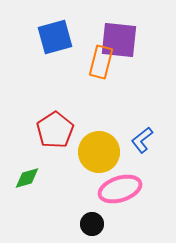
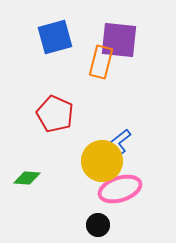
red pentagon: moved 16 px up; rotated 15 degrees counterclockwise
blue L-shape: moved 22 px left, 2 px down
yellow circle: moved 3 px right, 9 px down
green diamond: rotated 20 degrees clockwise
black circle: moved 6 px right, 1 px down
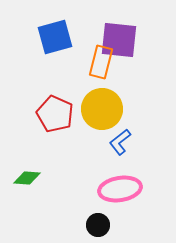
yellow circle: moved 52 px up
pink ellipse: rotated 9 degrees clockwise
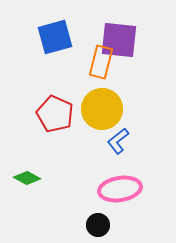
blue L-shape: moved 2 px left, 1 px up
green diamond: rotated 24 degrees clockwise
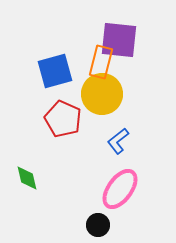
blue square: moved 34 px down
yellow circle: moved 15 px up
red pentagon: moved 8 px right, 5 px down
green diamond: rotated 48 degrees clockwise
pink ellipse: rotated 45 degrees counterclockwise
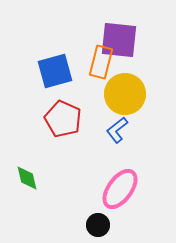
yellow circle: moved 23 px right
blue L-shape: moved 1 px left, 11 px up
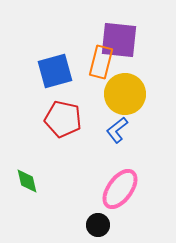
red pentagon: rotated 12 degrees counterclockwise
green diamond: moved 3 px down
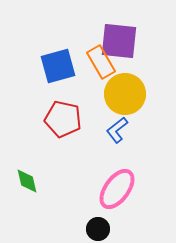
purple square: moved 1 px down
orange rectangle: rotated 44 degrees counterclockwise
blue square: moved 3 px right, 5 px up
pink ellipse: moved 3 px left
black circle: moved 4 px down
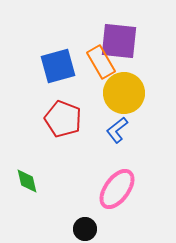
yellow circle: moved 1 px left, 1 px up
red pentagon: rotated 9 degrees clockwise
black circle: moved 13 px left
